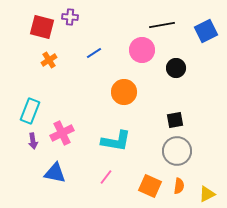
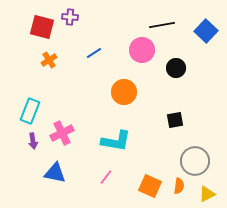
blue square: rotated 20 degrees counterclockwise
gray circle: moved 18 px right, 10 px down
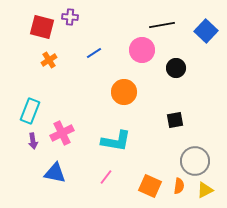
yellow triangle: moved 2 px left, 4 px up
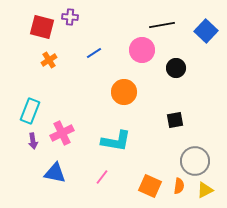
pink line: moved 4 px left
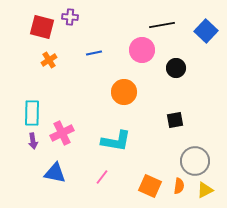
blue line: rotated 21 degrees clockwise
cyan rectangle: moved 2 px right, 2 px down; rotated 20 degrees counterclockwise
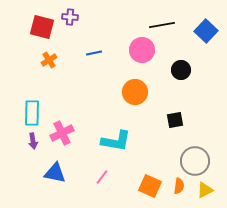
black circle: moved 5 px right, 2 px down
orange circle: moved 11 px right
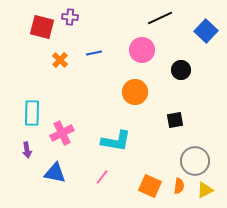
black line: moved 2 px left, 7 px up; rotated 15 degrees counterclockwise
orange cross: moved 11 px right; rotated 14 degrees counterclockwise
purple arrow: moved 6 px left, 9 px down
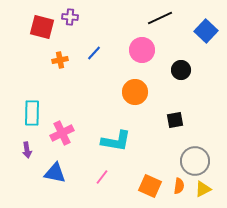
blue line: rotated 35 degrees counterclockwise
orange cross: rotated 35 degrees clockwise
yellow triangle: moved 2 px left, 1 px up
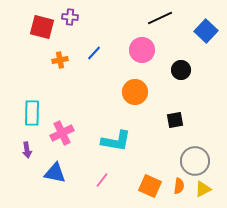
pink line: moved 3 px down
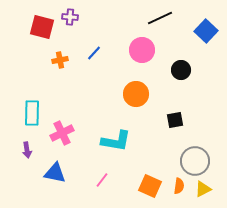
orange circle: moved 1 px right, 2 px down
